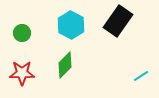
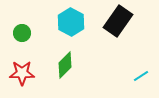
cyan hexagon: moved 3 px up
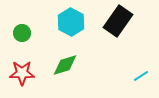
green diamond: rotated 28 degrees clockwise
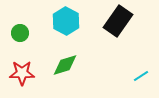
cyan hexagon: moved 5 px left, 1 px up
green circle: moved 2 px left
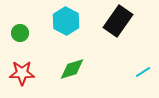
green diamond: moved 7 px right, 4 px down
cyan line: moved 2 px right, 4 px up
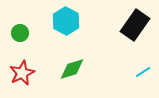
black rectangle: moved 17 px right, 4 px down
red star: rotated 25 degrees counterclockwise
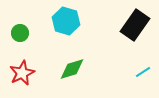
cyan hexagon: rotated 12 degrees counterclockwise
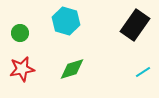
red star: moved 4 px up; rotated 15 degrees clockwise
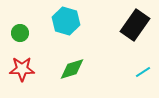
red star: rotated 10 degrees clockwise
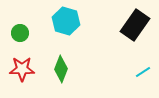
green diamond: moved 11 px left; rotated 52 degrees counterclockwise
